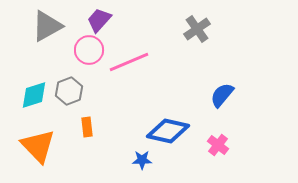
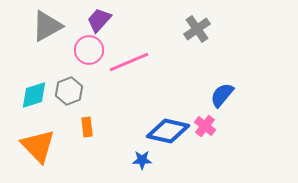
pink cross: moved 13 px left, 19 px up
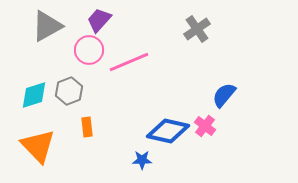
blue semicircle: moved 2 px right
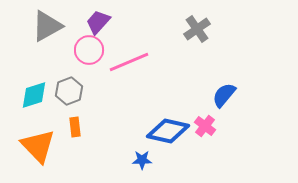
purple trapezoid: moved 1 px left, 2 px down
orange rectangle: moved 12 px left
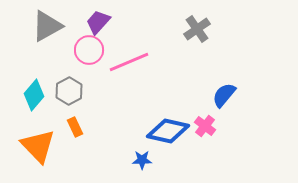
gray hexagon: rotated 8 degrees counterclockwise
cyan diamond: rotated 32 degrees counterclockwise
orange rectangle: rotated 18 degrees counterclockwise
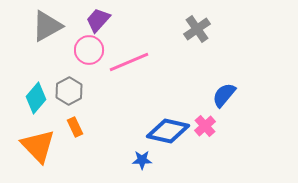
purple trapezoid: moved 2 px up
cyan diamond: moved 2 px right, 3 px down
pink cross: rotated 10 degrees clockwise
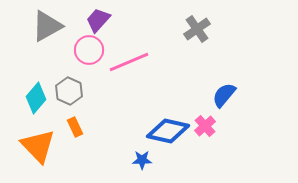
gray hexagon: rotated 8 degrees counterclockwise
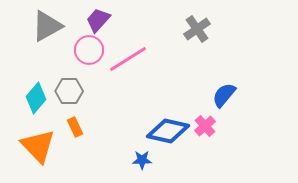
pink line: moved 1 px left, 3 px up; rotated 9 degrees counterclockwise
gray hexagon: rotated 24 degrees counterclockwise
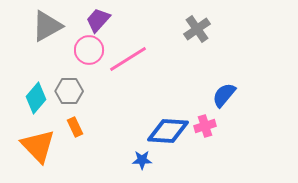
pink cross: rotated 25 degrees clockwise
blue diamond: rotated 9 degrees counterclockwise
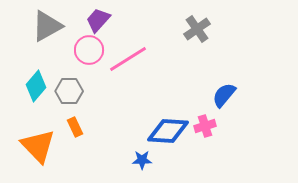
cyan diamond: moved 12 px up
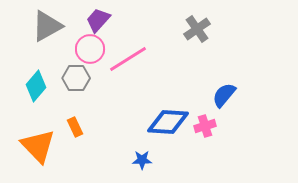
pink circle: moved 1 px right, 1 px up
gray hexagon: moved 7 px right, 13 px up
blue diamond: moved 9 px up
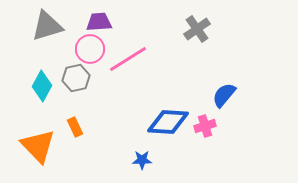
purple trapezoid: moved 1 px right, 2 px down; rotated 44 degrees clockwise
gray triangle: rotated 12 degrees clockwise
gray hexagon: rotated 12 degrees counterclockwise
cyan diamond: moved 6 px right; rotated 12 degrees counterclockwise
